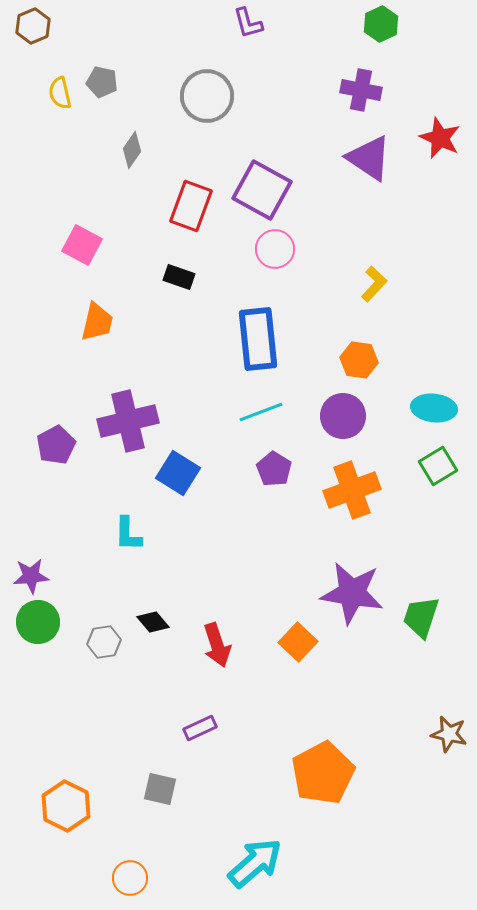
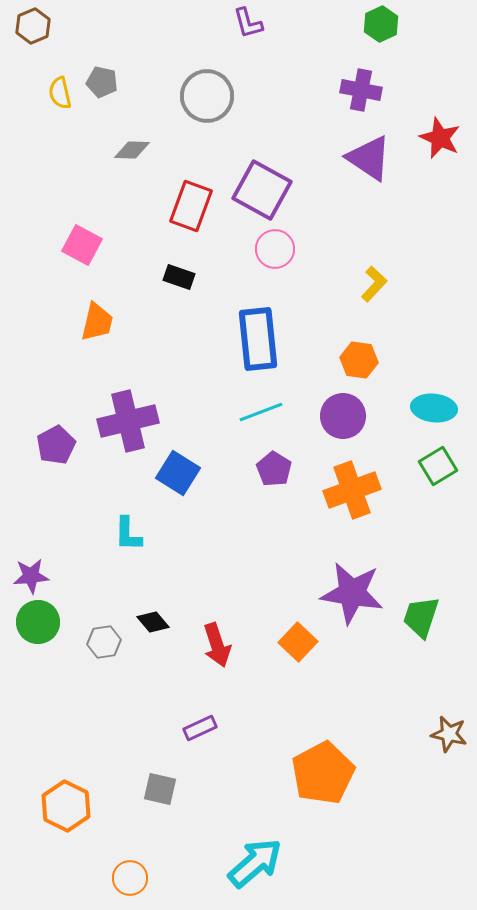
gray diamond at (132, 150): rotated 57 degrees clockwise
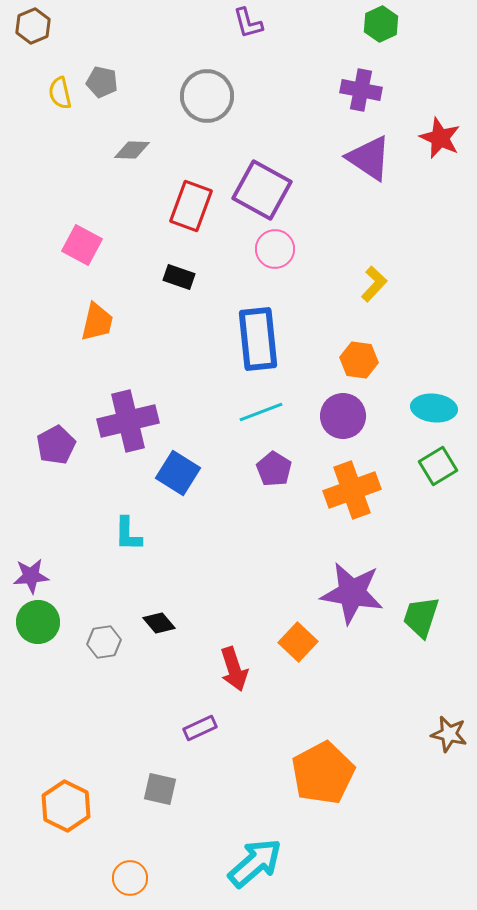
black diamond at (153, 622): moved 6 px right, 1 px down
red arrow at (217, 645): moved 17 px right, 24 px down
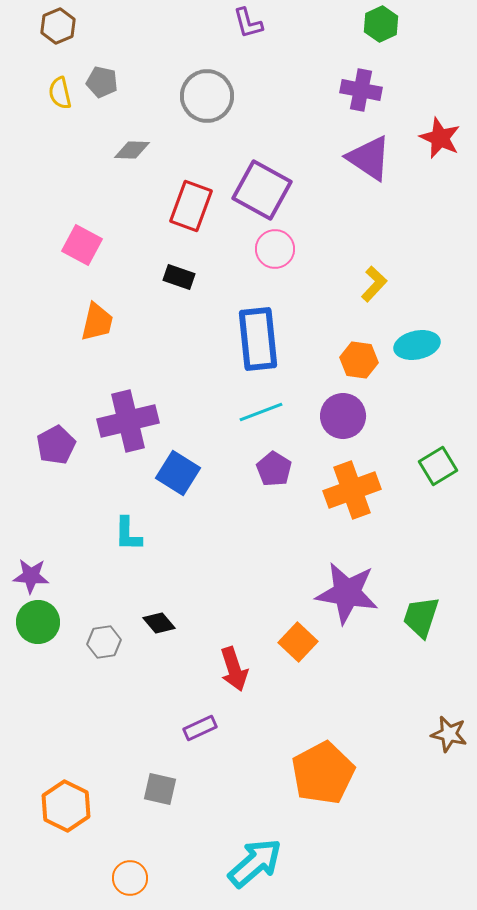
brown hexagon at (33, 26): moved 25 px right
cyan ellipse at (434, 408): moved 17 px left, 63 px up; rotated 18 degrees counterclockwise
purple star at (31, 576): rotated 9 degrees clockwise
purple star at (352, 593): moved 5 px left
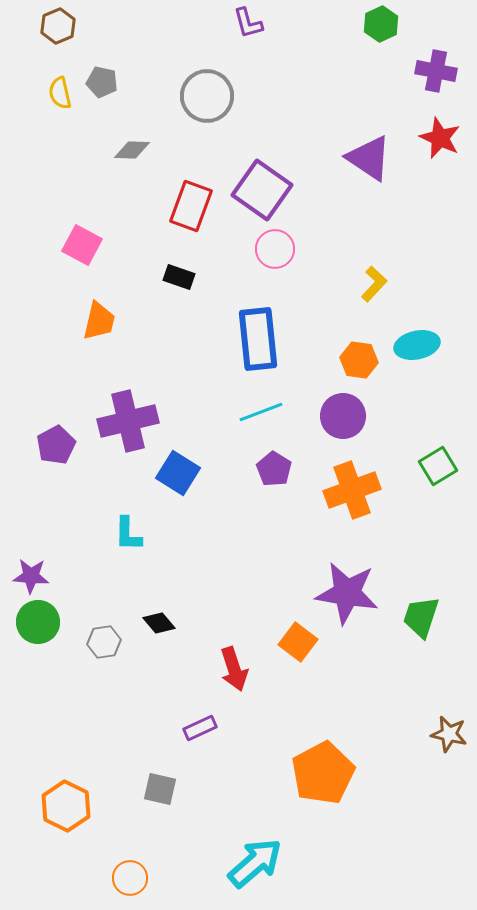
purple cross at (361, 90): moved 75 px right, 19 px up
purple square at (262, 190): rotated 6 degrees clockwise
orange trapezoid at (97, 322): moved 2 px right, 1 px up
orange square at (298, 642): rotated 6 degrees counterclockwise
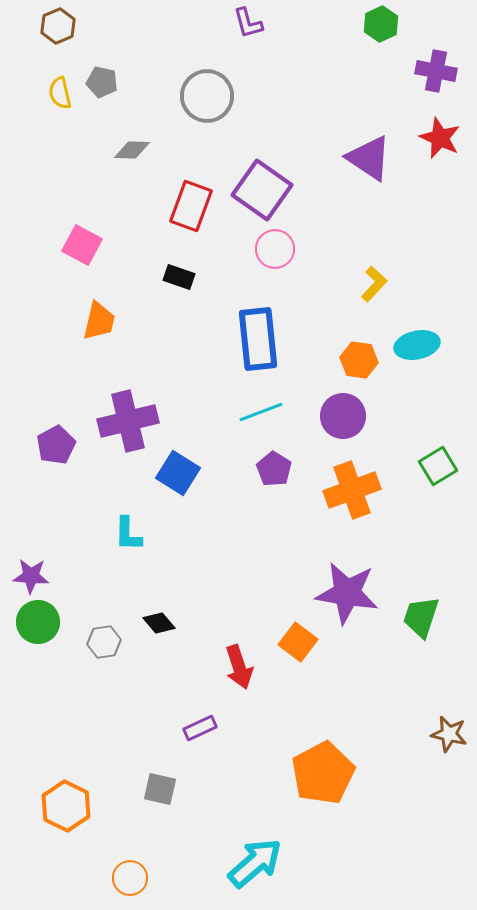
red arrow at (234, 669): moved 5 px right, 2 px up
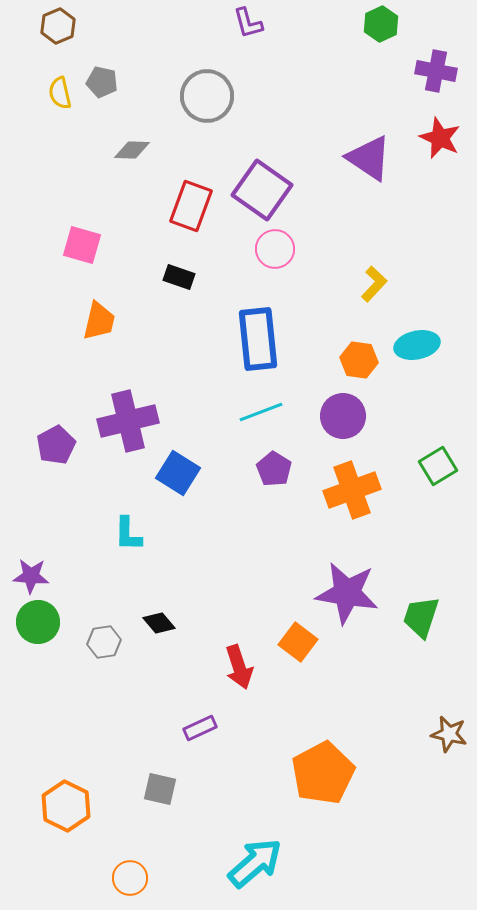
pink square at (82, 245): rotated 12 degrees counterclockwise
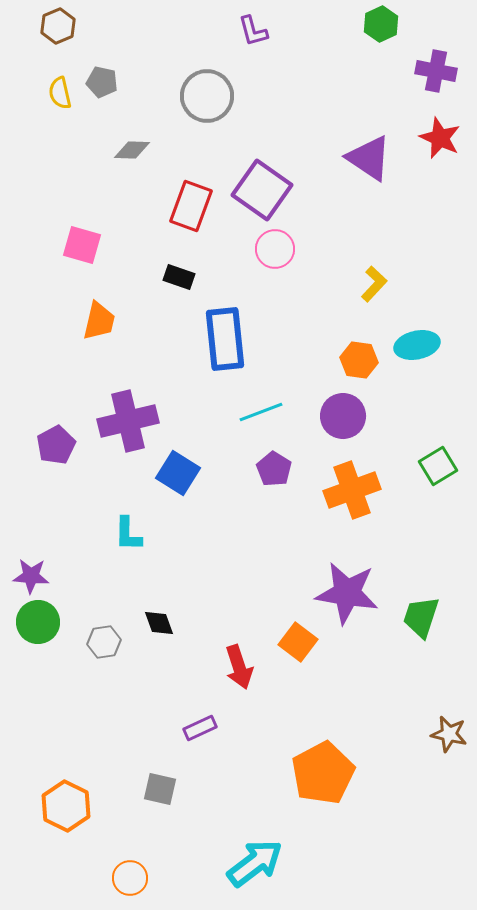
purple L-shape at (248, 23): moved 5 px right, 8 px down
blue rectangle at (258, 339): moved 33 px left
black diamond at (159, 623): rotated 20 degrees clockwise
cyan arrow at (255, 863): rotated 4 degrees clockwise
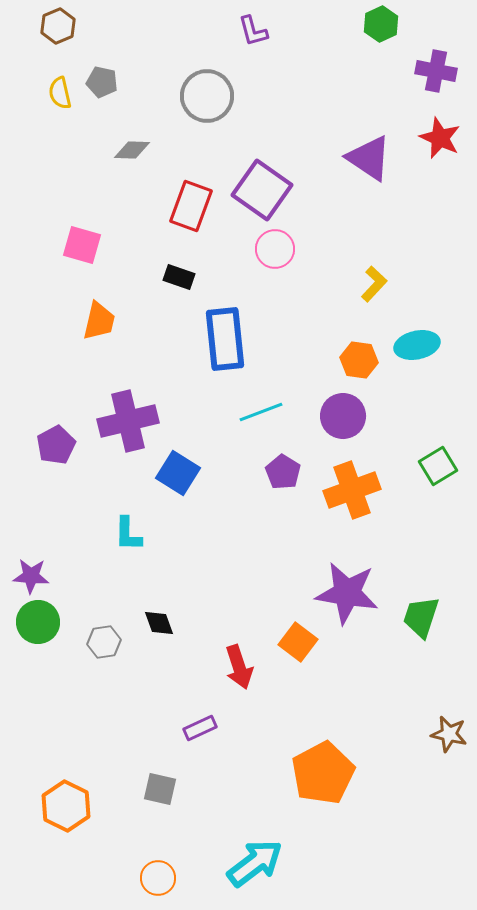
purple pentagon at (274, 469): moved 9 px right, 3 px down
orange circle at (130, 878): moved 28 px right
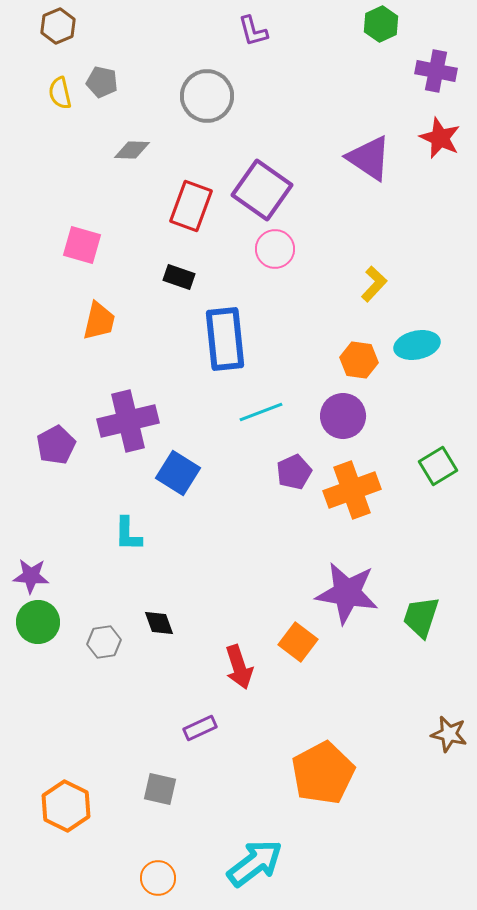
purple pentagon at (283, 472): moved 11 px right; rotated 16 degrees clockwise
